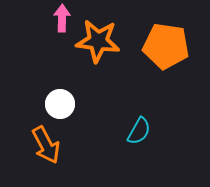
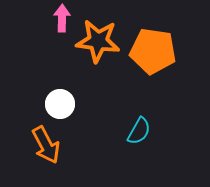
orange pentagon: moved 13 px left, 5 px down
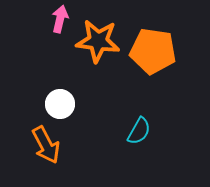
pink arrow: moved 2 px left, 1 px down; rotated 12 degrees clockwise
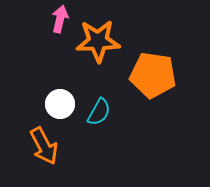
orange star: rotated 9 degrees counterclockwise
orange pentagon: moved 24 px down
cyan semicircle: moved 40 px left, 19 px up
orange arrow: moved 2 px left, 1 px down
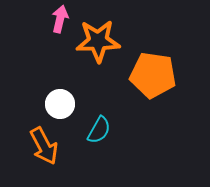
cyan semicircle: moved 18 px down
